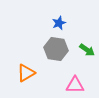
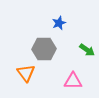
gray hexagon: moved 12 px left; rotated 10 degrees counterclockwise
orange triangle: rotated 36 degrees counterclockwise
pink triangle: moved 2 px left, 4 px up
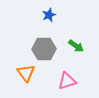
blue star: moved 10 px left, 8 px up
green arrow: moved 11 px left, 4 px up
pink triangle: moved 6 px left; rotated 18 degrees counterclockwise
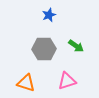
orange triangle: moved 10 px down; rotated 36 degrees counterclockwise
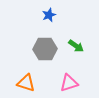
gray hexagon: moved 1 px right
pink triangle: moved 2 px right, 2 px down
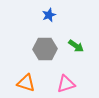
pink triangle: moved 3 px left, 1 px down
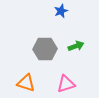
blue star: moved 12 px right, 4 px up
green arrow: rotated 56 degrees counterclockwise
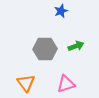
orange triangle: rotated 36 degrees clockwise
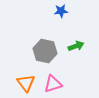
blue star: rotated 16 degrees clockwise
gray hexagon: moved 2 px down; rotated 15 degrees clockwise
pink triangle: moved 13 px left
